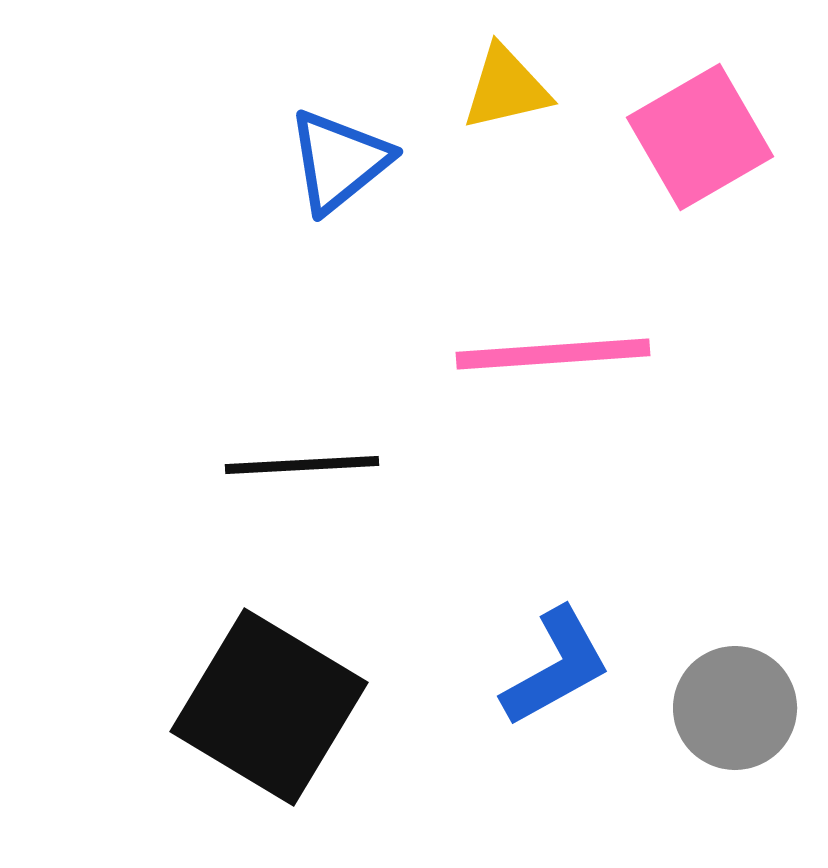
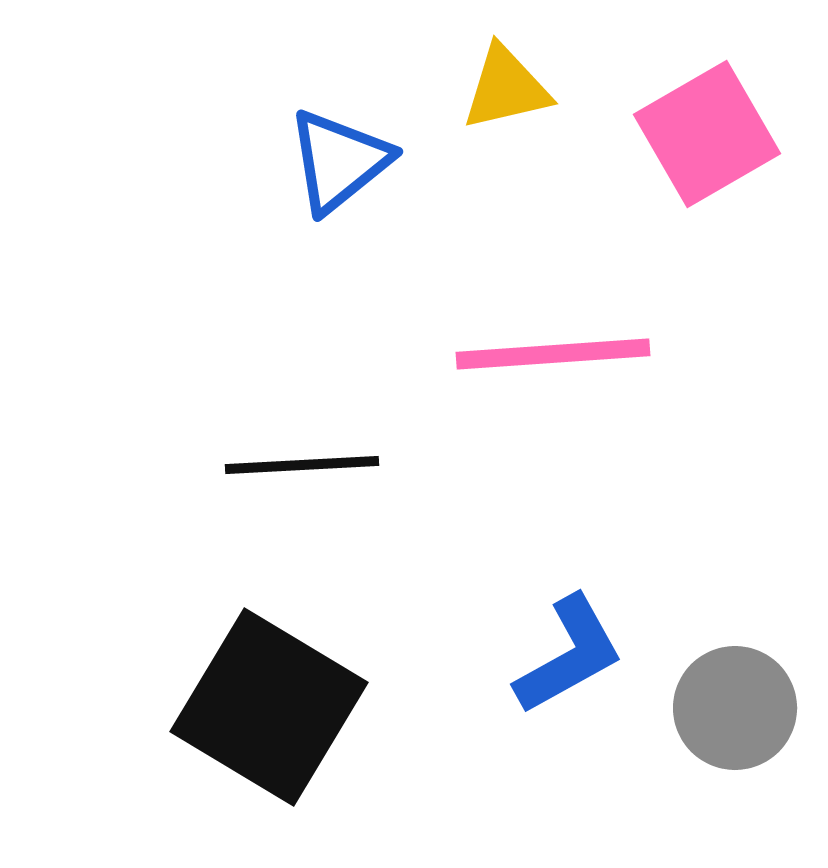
pink square: moved 7 px right, 3 px up
blue L-shape: moved 13 px right, 12 px up
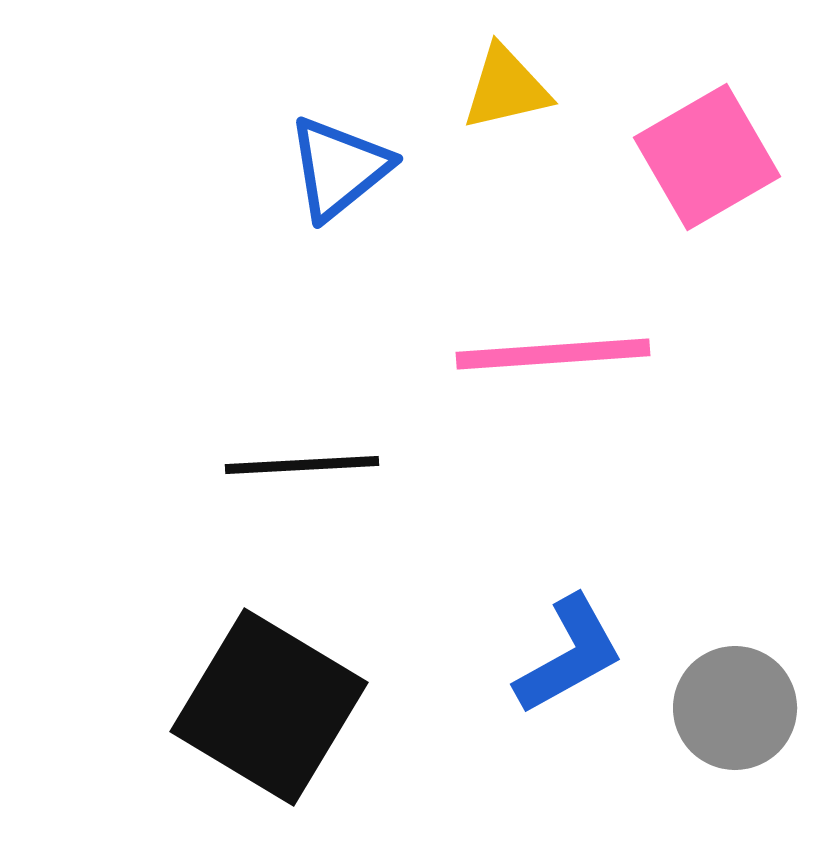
pink square: moved 23 px down
blue triangle: moved 7 px down
